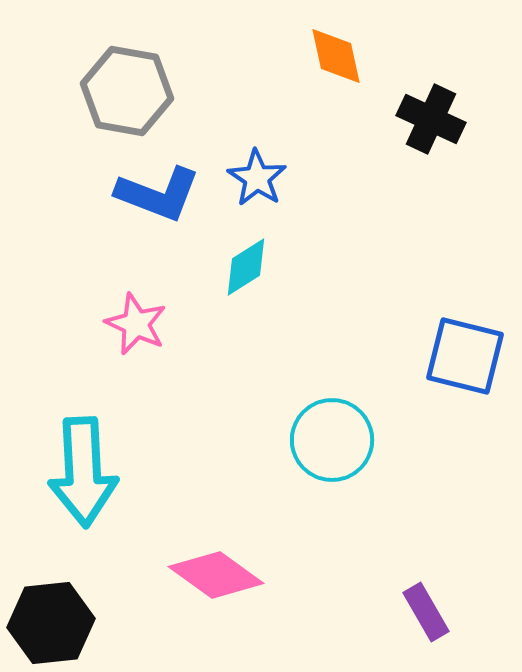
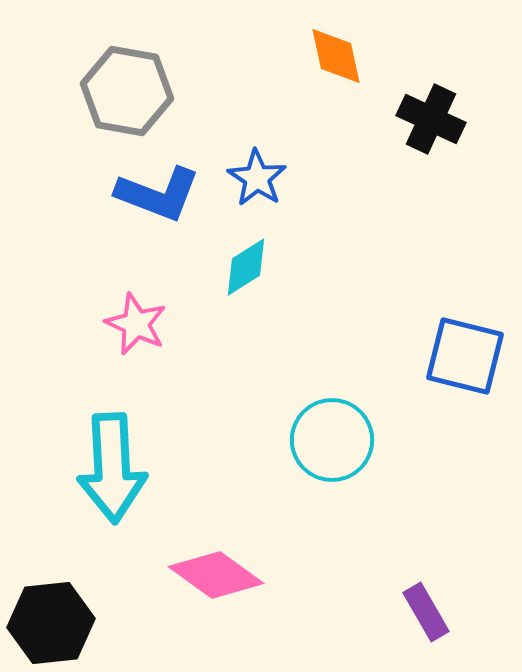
cyan arrow: moved 29 px right, 4 px up
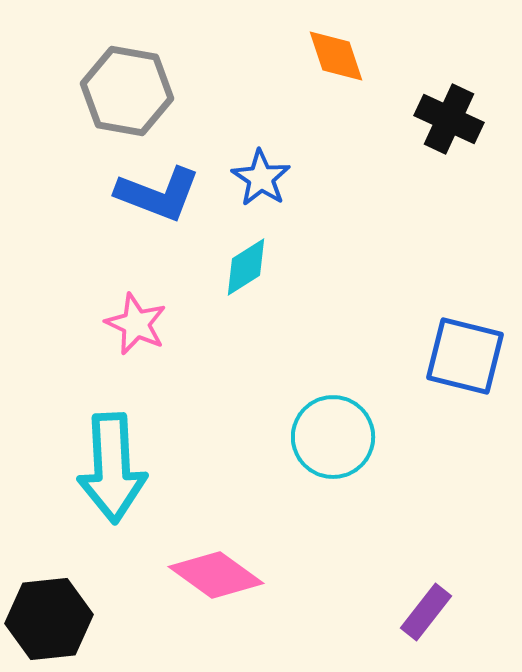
orange diamond: rotated 6 degrees counterclockwise
black cross: moved 18 px right
blue star: moved 4 px right
cyan circle: moved 1 px right, 3 px up
purple rectangle: rotated 68 degrees clockwise
black hexagon: moved 2 px left, 4 px up
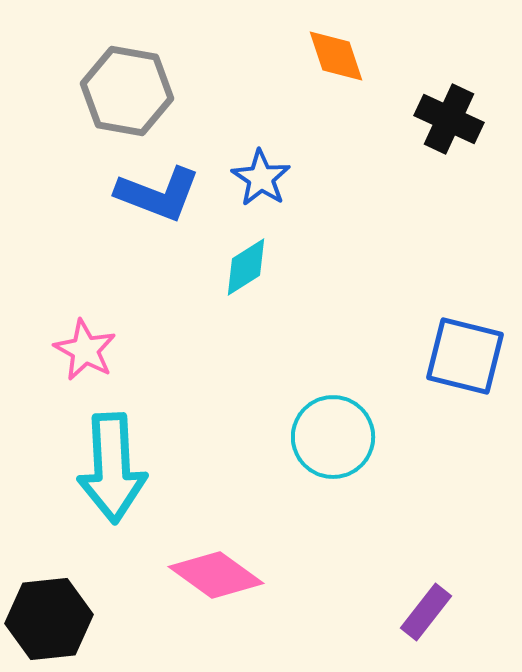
pink star: moved 51 px left, 26 px down; rotated 4 degrees clockwise
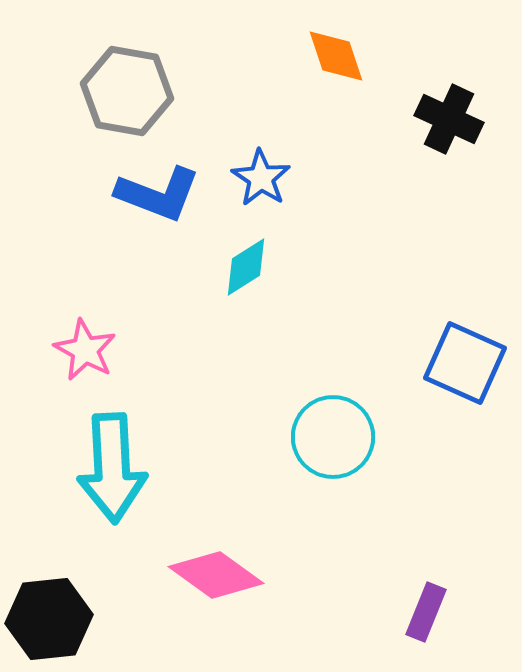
blue square: moved 7 px down; rotated 10 degrees clockwise
purple rectangle: rotated 16 degrees counterclockwise
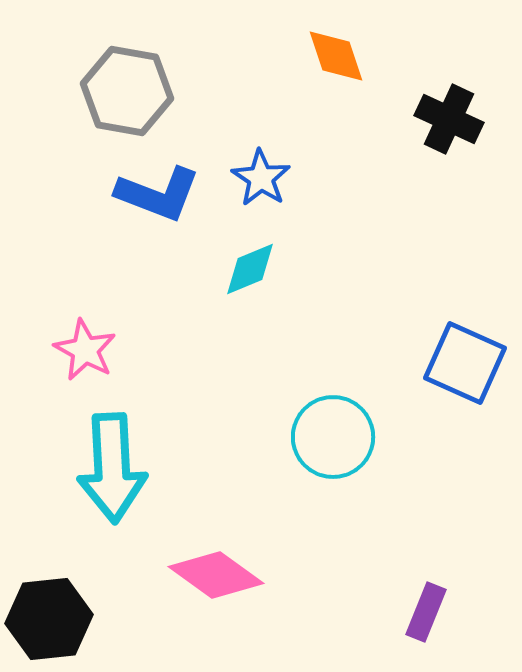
cyan diamond: moved 4 px right, 2 px down; rotated 10 degrees clockwise
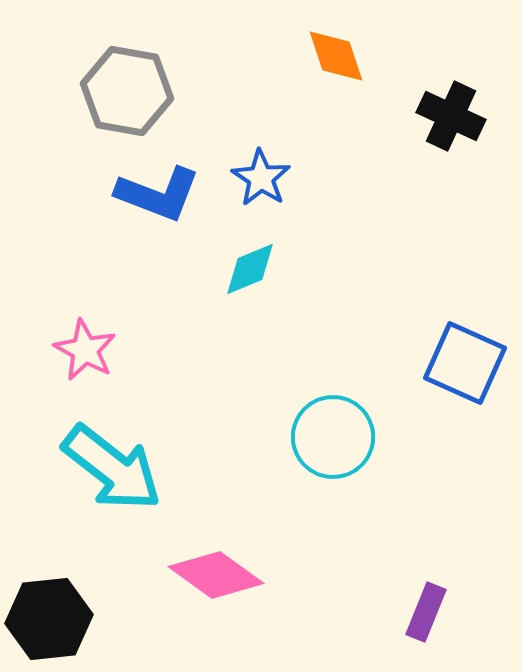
black cross: moved 2 px right, 3 px up
cyan arrow: rotated 49 degrees counterclockwise
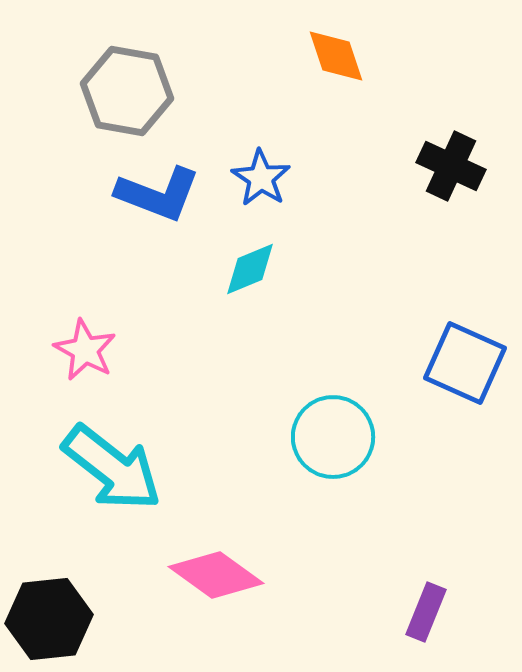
black cross: moved 50 px down
